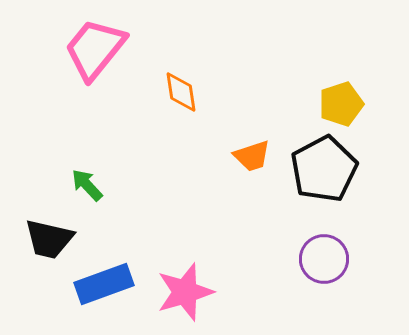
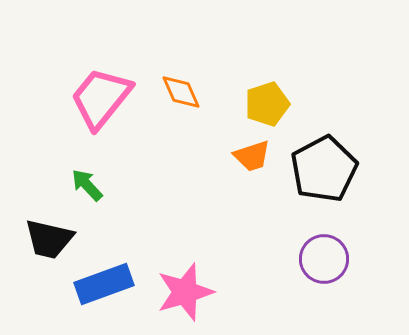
pink trapezoid: moved 6 px right, 49 px down
orange diamond: rotated 15 degrees counterclockwise
yellow pentagon: moved 74 px left
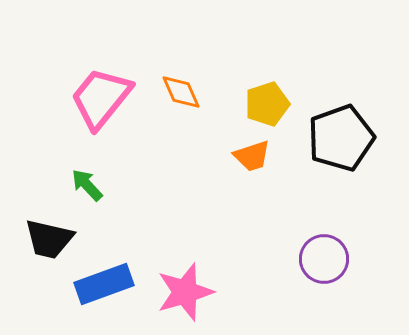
black pentagon: moved 17 px right, 31 px up; rotated 8 degrees clockwise
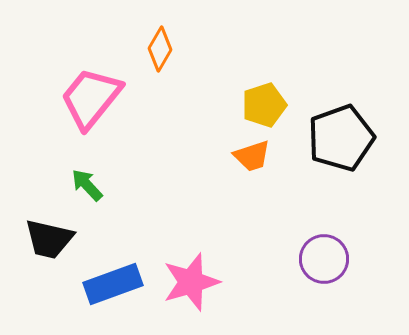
orange diamond: moved 21 px left, 43 px up; rotated 54 degrees clockwise
pink trapezoid: moved 10 px left
yellow pentagon: moved 3 px left, 1 px down
blue rectangle: moved 9 px right
pink star: moved 6 px right, 10 px up
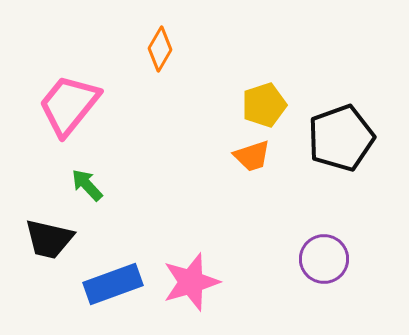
pink trapezoid: moved 22 px left, 7 px down
